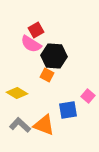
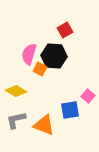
red square: moved 29 px right
pink semicircle: moved 2 px left, 10 px down; rotated 75 degrees clockwise
orange square: moved 7 px left, 6 px up
yellow diamond: moved 1 px left, 2 px up
blue square: moved 2 px right
gray L-shape: moved 4 px left, 5 px up; rotated 55 degrees counterclockwise
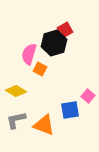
black hexagon: moved 13 px up; rotated 20 degrees counterclockwise
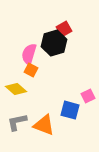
red square: moved 1 px left, 1 px up
orange square: moved 9 px left, 1 px down
yellow diamond: moved 2 px up; rotated 10 degrees clockwise
pink square: rotated 24 degrees clockwise
blue square: rotated 24 degrees clockwise
gray L-shape: moved 1 px right, 2 px down
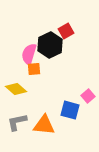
red square: moved 2 px right, 2 px down
black hexagon: moved 4 px left, 2 px down; rotated 10 degrees counterclockwise
orange square: moved 3 px right, 1 px up; rotated 32 degrees counterclockwise
pink square: rotated 16 degrees counterclockwise
orange triangle: rotated 15 degrees counterclockwise
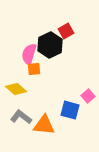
gray L-shape: moved 4 px right, 5 px up; rotated 50 degrees clockwise
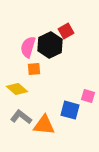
pink semicircle: moved 1 px left, 7 px up
yellow diamond: moved 1 px right
pink square: rotated 32 degrees counterclockwise
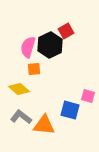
yellow diamond: moved 2 px right
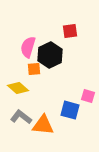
red square: moved 4 px right; rotated 21 degrees clockwise
black hexagon: moved 10 px down
yellow diamond: moved 1 px left, 1 px up
orange triangle: moved 1 px left
